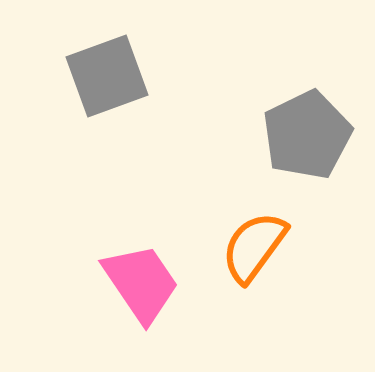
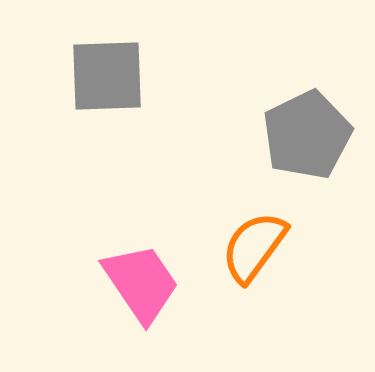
gray square: rotated 18 degrees clockwise
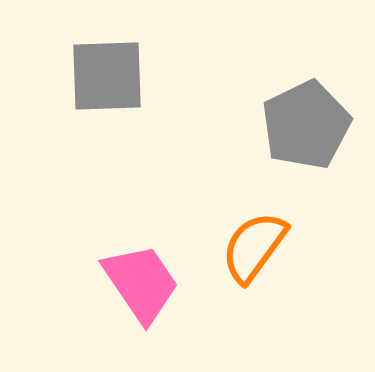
gray pentagon: moved 1 px left, 10 px up
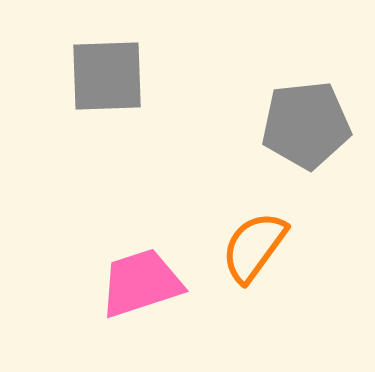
gray pentagon: rotated 20 degrees clockwise
pink trapezoid: rotated 74 degrees counterclockwise
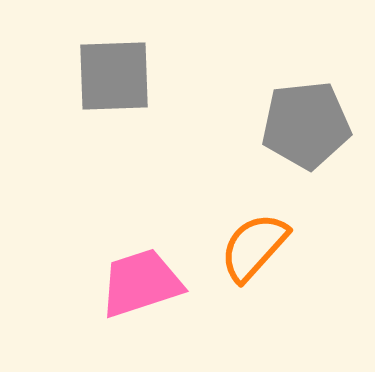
gray square: moved 7 px right
orange semicircle: rotated 6 degrees clockwise
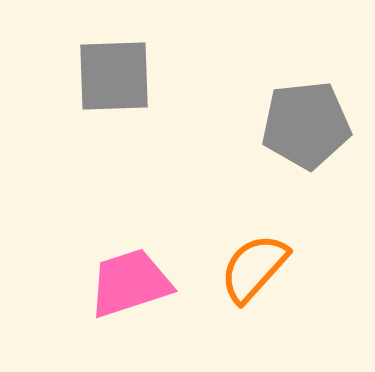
orange semicircle: moved 21 px down
pink trapezoid: moved 11 px left
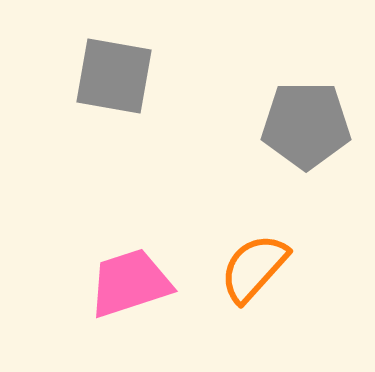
gray square: rotated 12 degrees clockwise
gray pentagon: rotated 6 degrees clockwise
